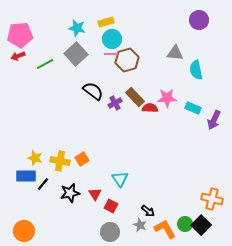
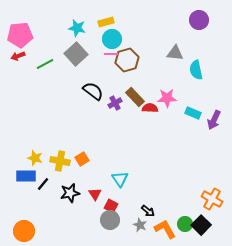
cyan rectangle: moved 5 px down
orange cross: rotated 15 degrees clockwise
gray circle: moved 12 px up
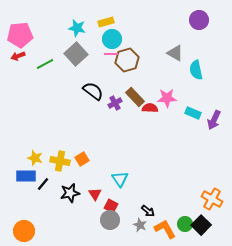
gray triangle: rotated 24 degrees clockwise
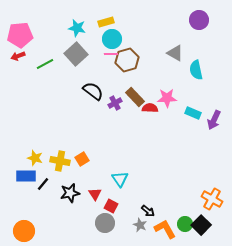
gray circle: moved 5 px left, 3 px down
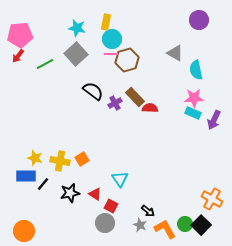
yellow rectangle: rotated 63 degrees counterclockwise
red arrow: rotated 32 degrees counterclockwise
pink star: moved 27 px right
red triangle: rotated 24 degrees counterclockwise
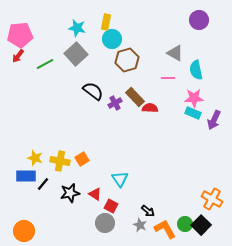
pink line: moved 57 px right, 24 px down
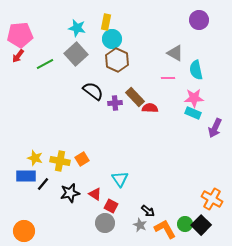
brown hexagon: moved 10 px left; rotated 20 degrees counterclockwise
purple cross: rotated 24 degrees clockwise
purple arrow: moved 1 px right, 8 px down
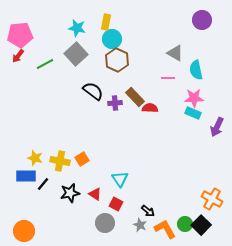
purple circle: moved 3 px right
purple arrow: moved 2 px right, 1 px up
red square: moved 5 px right, 2 px up
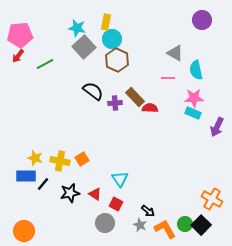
gray square: moved 8 px right, 7 px up
